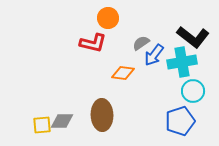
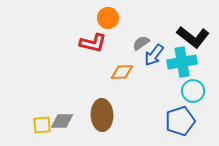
orange diamond: moved 1 px left, 1 px up; rotated 10 degrees counterclockwise
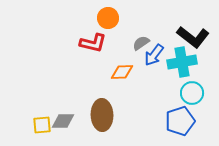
cyan circle: moved 1 px left, 2 px down
gray diamond: moved 1 px right
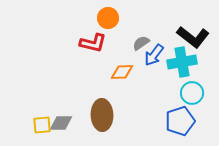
gray diamond: moved 2 px left, 2 px down
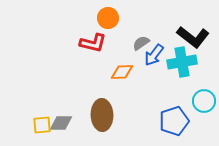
cyan circle: moved 12 px right, 8 px down
blue pentagon: moved 6 px left
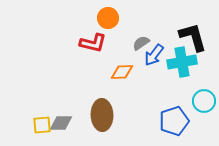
black L-shape: rotated 144 degrees counterclockwise
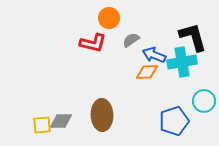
orange circle: moved 1 px right
gray semicircle: moved 10 px left, 3 px up
blue arrow: rotated 75 degrees clockwise
orange diamond: moved 25 px right
gray diamond: moved 2 px up
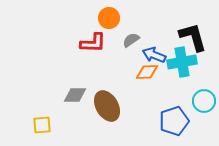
red L-shape: rotated 12 degrees counterclockwise
brown ellipse: moved 5 px right, 9 px up; rotated 28 degrees counterclockwise
gray diamond: moved 14 px right, 26 px up
